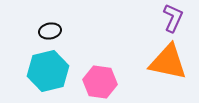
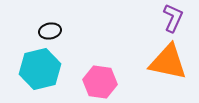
cyan hexagon: moved 8 px left, 2 px up
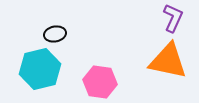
black ellipse: moved 5 px right, 3 px down
orange triangle: moved 1 px up
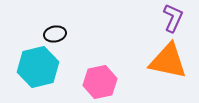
cyan hexagon: moved 2 px left, 2 px up
pink hexagon: rotated 20 degrees counterclockwise
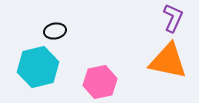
black ellipse: moved 3 px up
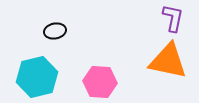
purple L-shape: rotated 12 degrees counterclockwise
cyan hexagon: moved 1 px left, 10 px down
pink hexagon: rotated 16 degrees clockwise
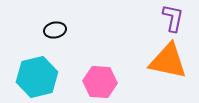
black ellipse: moved 1 px up
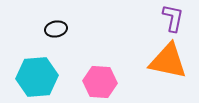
black ellipse: moved 1 px right, 1 px up
cyan hexagon: rotated 9 degrees clockwise
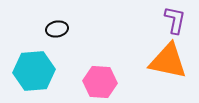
purple L-shape: moved 2 px right, 2 px down
black ellipse: moved 1 px right
cyan hexagon: moved 3 px left, 6 px up
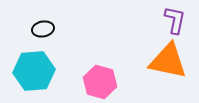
black ellipse: moved 14 px left
pink hexagon: rotated 12 degrees clockwise
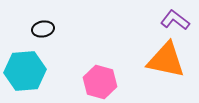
purple L-shape: rotated 64 degrees counterclockwise
orange triangle: moved 2 px left, 1 px up
cyan hexagon: moved 9 px left
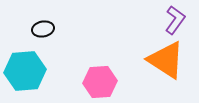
purple L-shape: rotated 88 degrees clockwise
orange triangle: rotated 21 degrees clockwise
pink hexagon: rotated 20 degrees counterclockwise
